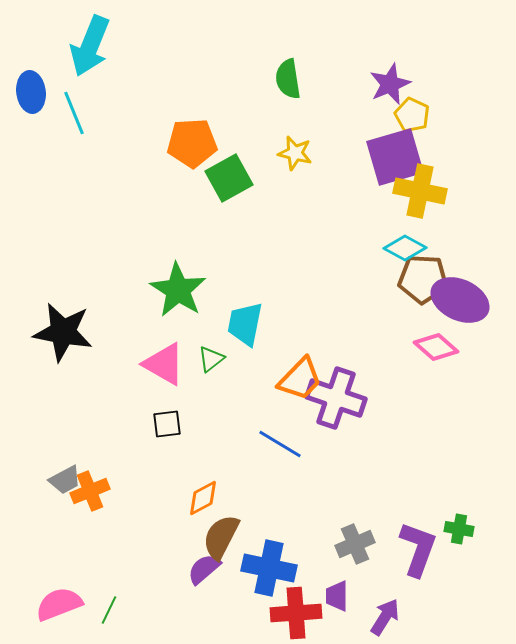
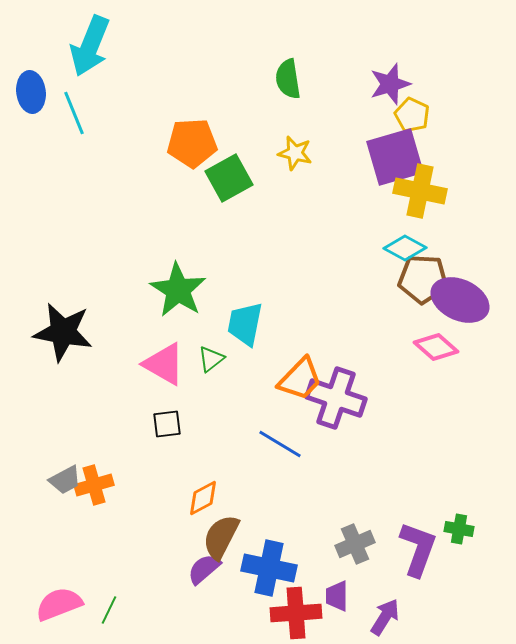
purple star: rotated 6 degrees clockwise
orange cross: moved 4 px right, 6 px up; rotated 6 degrees clockwise
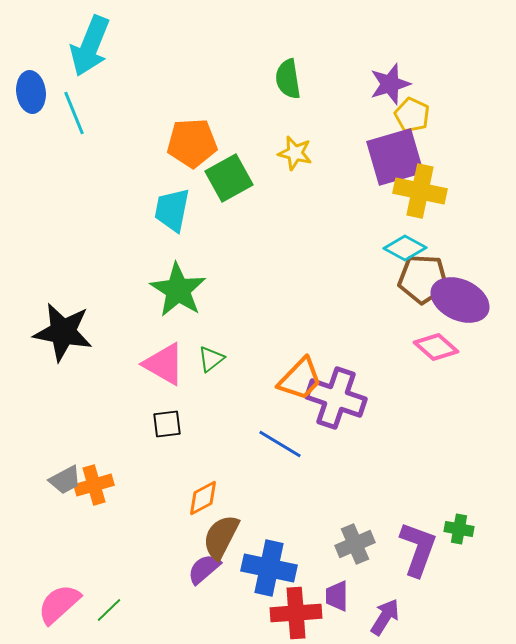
cyan trapezoid: moved 73 px left, 114 px up
pink semicircle: rotated 21 degrees counterclockwise
green line: rotated 20 degrees clockwise
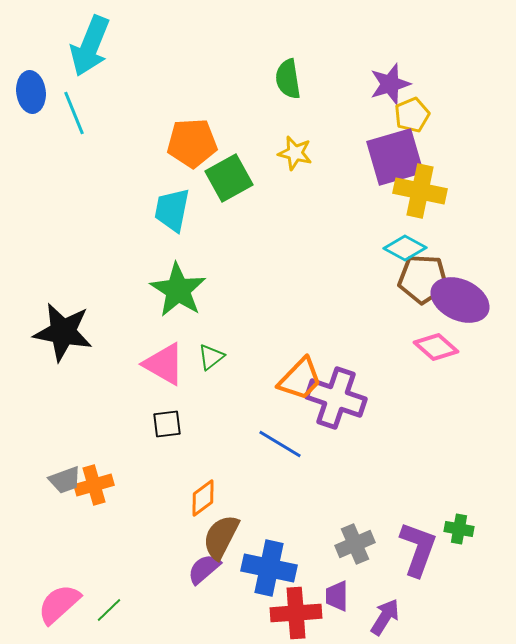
yellow pentagon: rotated 24 degrees clockwise
green triangle: moved 2 px up
gray trapezoid: rotated 8 degrees clockwise
orange diamond: rotated 9 degrees counterclockwise
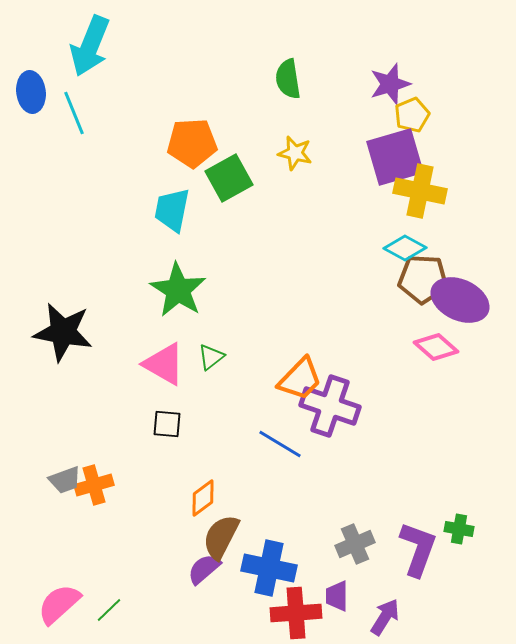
purple cross: moved 6 px left, 8 px down
black square: rotated 12 degrees clockwise
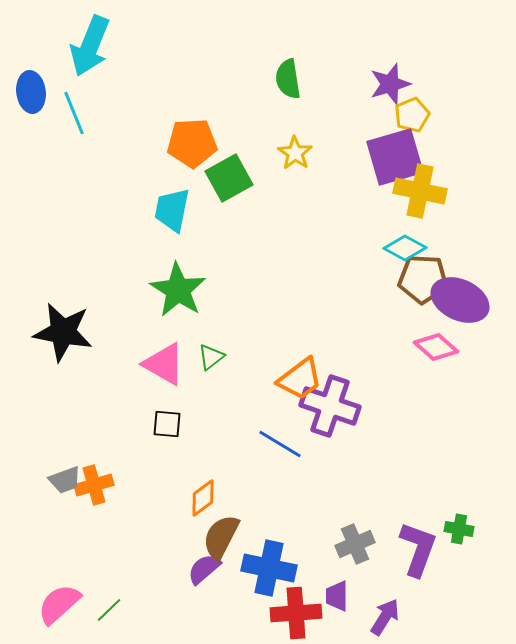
yellow star: rotated 20 degrees clockwise
orange trapezoid: rotated 9 degrees clockwise
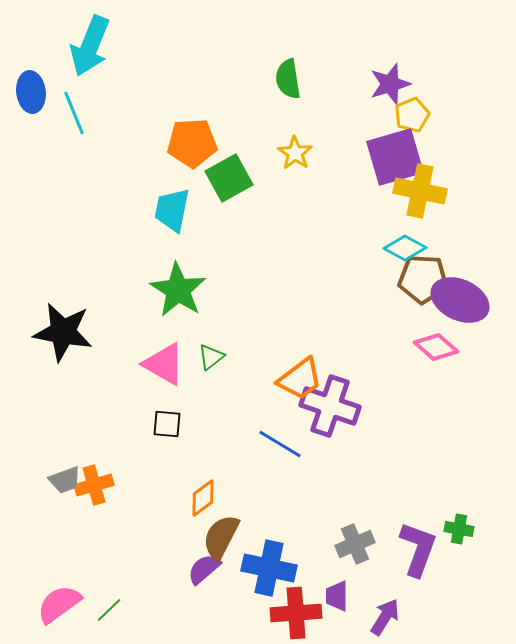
pink semicircle: rotated 6 degrees clockwise
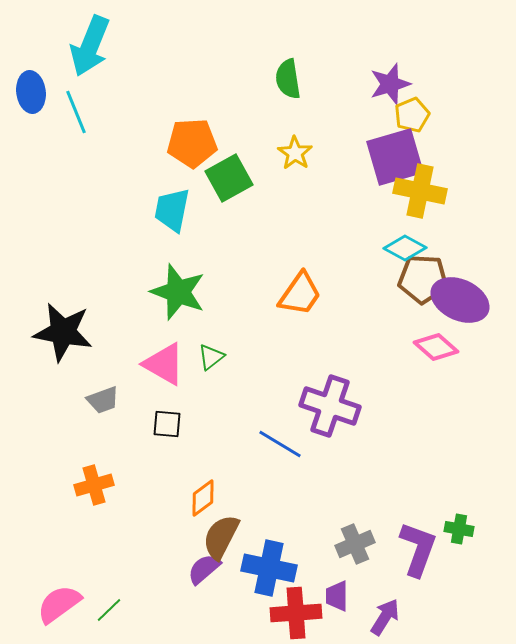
cyan line: moved 2 px right, 1 px up
green star: moved 2 px down; rotated 12 degrees counterclockwise
orange trapezoid: moved 85 px up; rotated 18 degrees counterclockwise
gray trapezoid: moved 38 px right, 80 px up
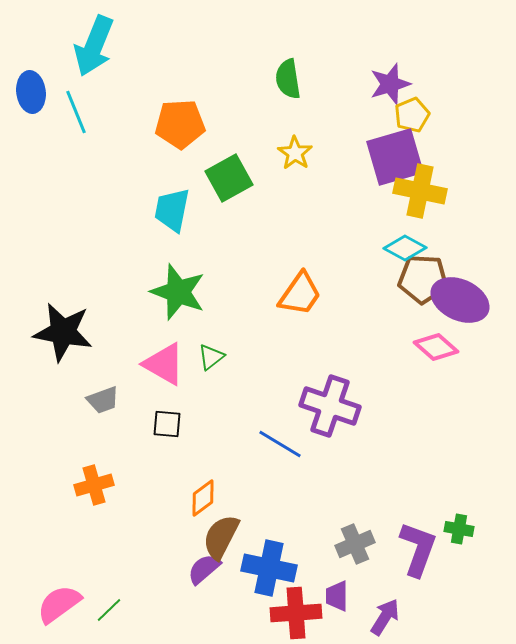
cyan arrow: moved 4 px right
orange pentagon: moved 12 px left, 19 px up
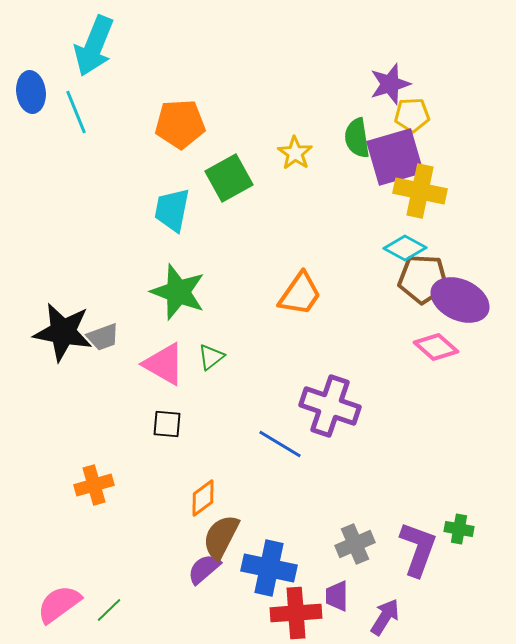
green semicircle: moved 69 px right, 59 px down
yellow pentagon: rotated 20 degrees clockwise
gray trapezoid: moved 63 px up
